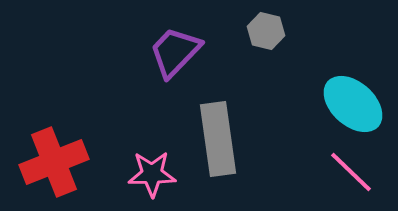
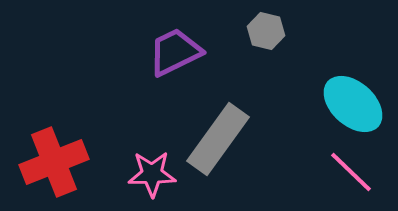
purple trapezoid: rotated 20 degrees clockwise
gray rectangle: rotated 44 degrees clockwise
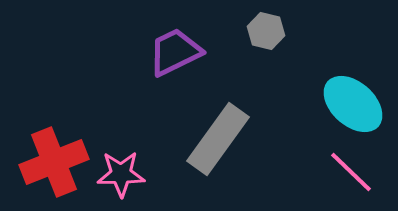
pink star: moved 31 px left
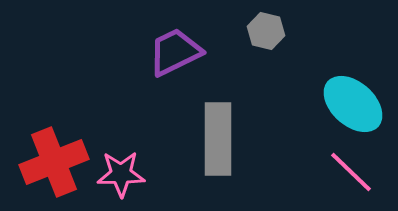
gray rectangle: rotated 36 degrees counterclockwise
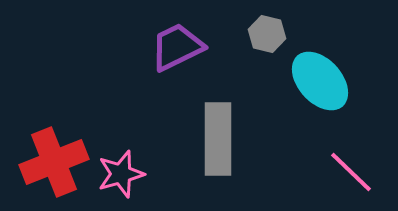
gray hexagon: moved 1 px right, 3 px down
purple trapezoid: moved 2 px right, 5 px up
cyan ellipse: moved 33 px left, 23 px up; rotated 6 degrees clockwise
pink star: rotated 15 degrees counterclockwise
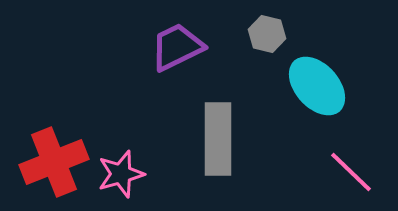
cyan ellipse: moved 3 px left, 5 px down
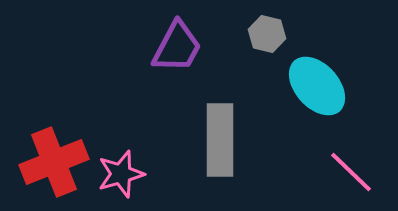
purple trapezoid: rotated 144 degrees clockwise
gray rectangle: moved 2 px right, 1 px down
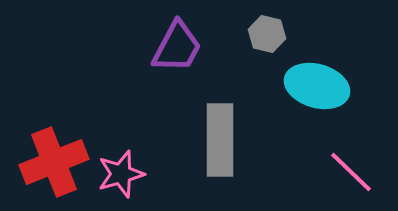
cyan ellipse: rotated 32 degrees counterclockwise
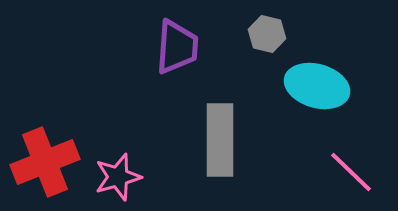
purple trapezoid: rotated 24 degrees counterclockwise
red cross: moved 9 px left
pink star: moved 3 px left, 3 px down
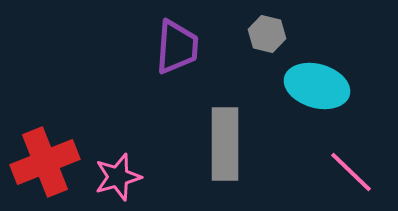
gray rectangle: moved 5 px right, 4 px down
